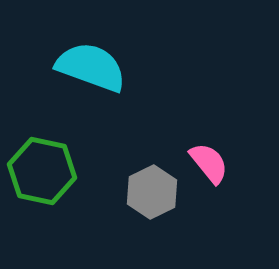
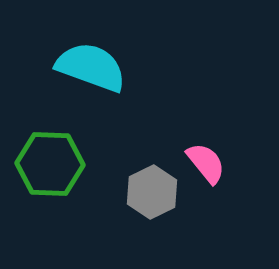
pink semicircle: moved 3 px left
green hexagon: moved 8 px right, 7 px up; rotated 10 degrees counterclockwise
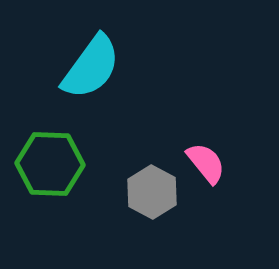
cyan semicircle: rotated 106 degrees clockwise
gray hexagon: rotated 6 degrees counterclockwise
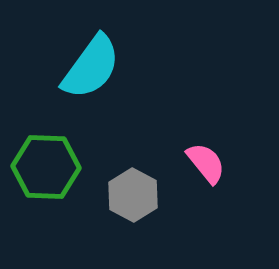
green hexagon: moved 4 px left, 3 px down
gray hexagon: moved 19 px left, 3 px down
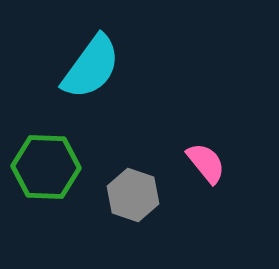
gray hexagon: rotated 9 degrees counterclockwise
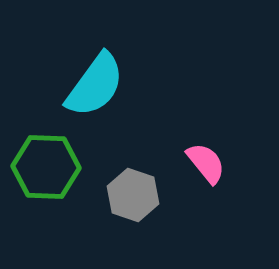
cyan semicircle: moved 4 px right, 18 px down
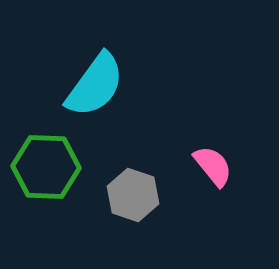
pink semicircle: moved 7 px right, 3 px down
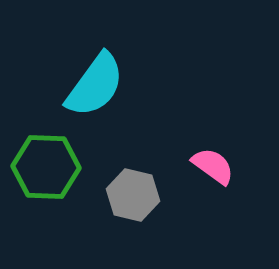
pink semicircle: rotated 15 degrees counterclockwise
gray hexagon: rotated 6 degrees counterclockwise
